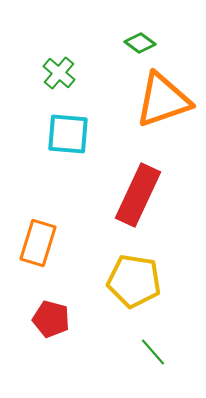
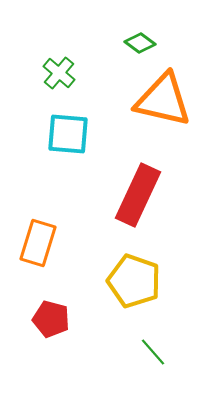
orange triangle: rotated 32 degrees clockwise
yellow pentagon: rotated 10 degrees clockwise
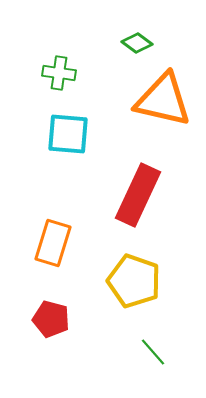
green diamond: moved 3 px left
green cross: rotated 32 degrees counterclockwise
orange rectangle: moved 15 px right
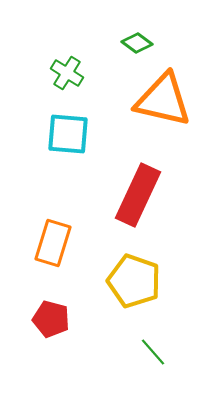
green cross: moved 8 px right; rotated 24 degrees clockwise
